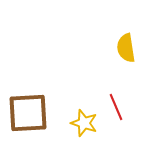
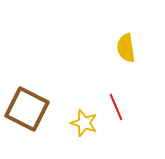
brown square: moved 1 px left, 4 px up; rotated 30 degrees clockwise
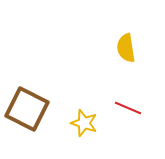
red line: moved 12 px right, 1 px down; rotated 44 degrees counterclockwise
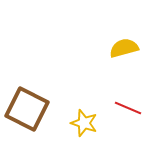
yellow semicircle: moved 2 px left; rotated 84 degrees clockwise
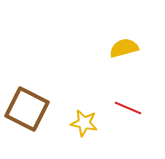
yellow star: rotated 8 degrees counterclockwise
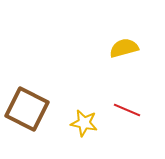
red line: moved 1 px left, 2 px down
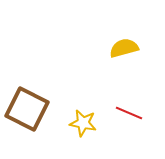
red line: moved 2 px right, 3 px down
yellow star: moved 1 px left
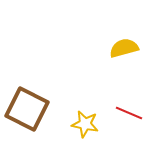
yellow star: moved 2 px right, 1 px down
